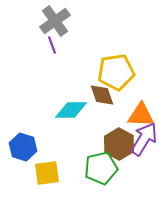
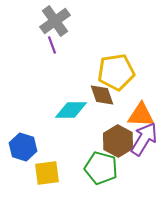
brown hexagon: moved 1 px left, 3 px up
green pentagon: rotated 28 degrees clockwise
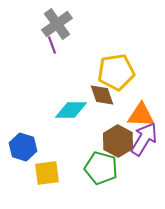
gray cross: moved 2 px right, 3 px down
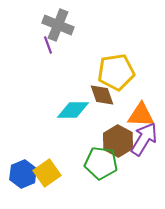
gray cross: moved 1 px right, 1 px down; rotated 32 degrees counterclockwise
purple line: moved 4 px left
cyan diamond: moved 2 px right
blue hexagon: moved 27 px down; rotated 20 degrees clockwise
green pentagon: moved 5 px up; rotated 8 degrees counterclockwise
yellow square: rotated 28 degrees counterclockwise
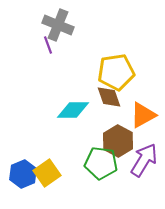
brown diamond: moved 7 px right, 2 px down
orange triangle: moved 2 px right; rotated 32 degrees counterclockwise
purple arrow: moved 21 px down
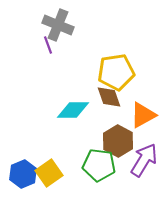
green pentagon: moved 2 px left, 2 px down
yellow square: moved 2 px right
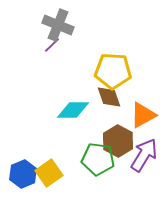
purple line: moved 4 px right; rotated 66 degrees clockwise
yellow pentagon: moved 3 px left, 1 px up; rotated 12 degrees clockwise
purple arrow: moved 5 px up
green pentagon: moved 1 px left, 6 px up
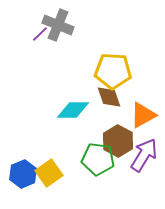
purple line: moved 12 px left, 11 px up
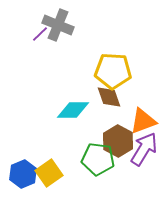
orange triangle: moved 6 px down; rotated 8 degrees clockwise
purple arrow: moved 6 px up
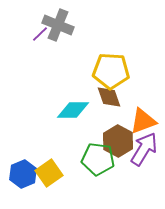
yellow pentagon: moved 2 px left
